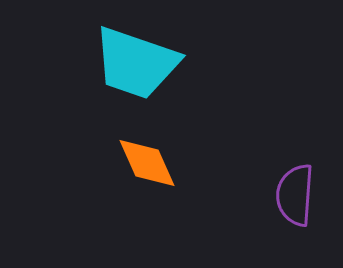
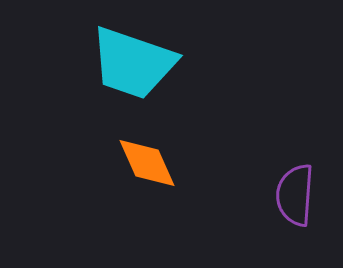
cyan trapezoid: moved 3 px left
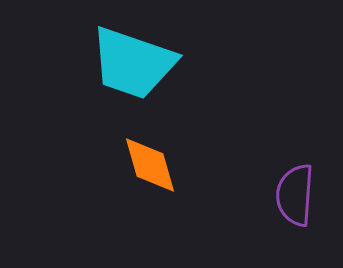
orange diamond: moved 3 px right, 2 px down; rotated 8 degrees clockwise
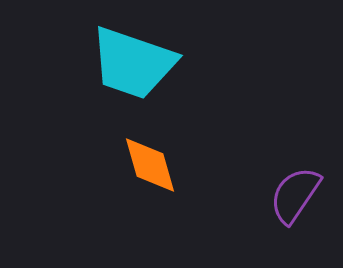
purple semicircle: rotated 30 degrees clockwise
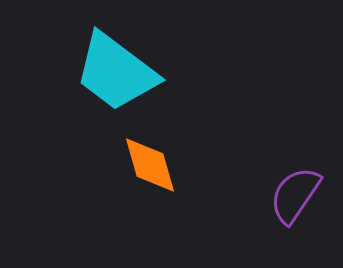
cyan trapezoid: moved 17 px left, 9 px down; rotated 18 degrees clockwise
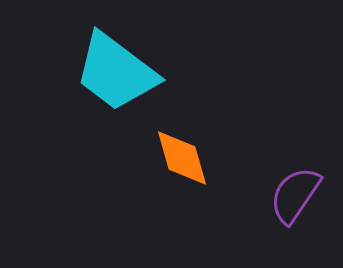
orange diamond: moved 32 px right, 7 px up
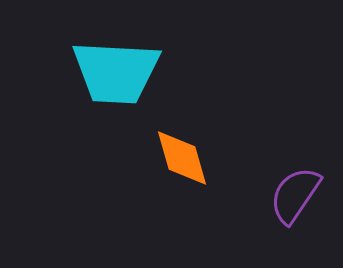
cyan trapezoid: rotated 34 degrees counterclockwise
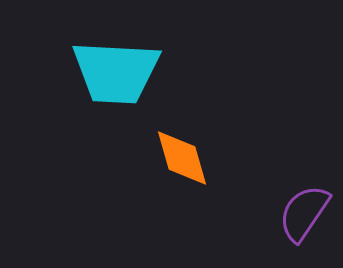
purple semicircle: moved 9 px right, 18 px down
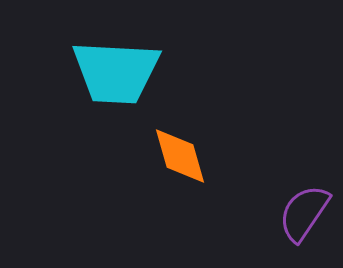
orange diamond: moved 2 px left, 2 px up
